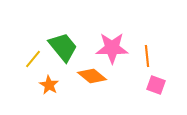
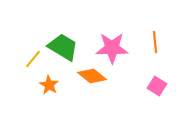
green trapezoid: rotated 20 degrees counterclockwise
orange line: moved 8 px right, 14 px up
pink square: moved 1 px right, 1 px down; rotated 12 degrees clockwise
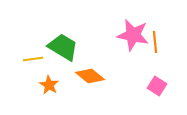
pink star: moved 21 px right, 13 px up; rotated 12 degrees clockwise
yellow line: rotated 42 degrees clockwise
orange diamond: moved 2 px left
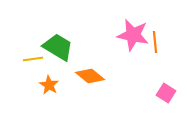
green trapezoid: moved 5 px left
pink square: moved 9 px right, 7 px down
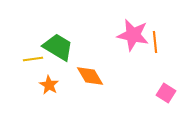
orange diamond: rotated 20 degrees clockwise
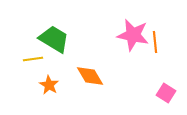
green trapezoid: moved 4 px left, 8 px up
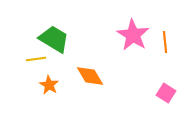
pink star: rotated 20 degrees clockwise
orange line: moved 10 px right
yellow line: moved 3 px right
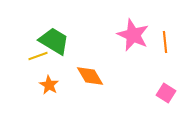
pink star: rotated 8 degrees counterclockwise
green trapezoid: moved 2 px down
yellow line: moved 2 px right, 3 px up; rotated 12 degrees counterclockwise
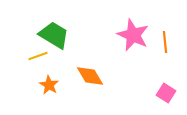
green trapezoid: moved 6 px up
